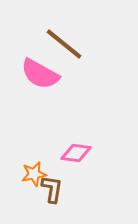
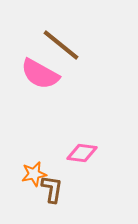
brown line: moved 3 px left, 1 px down
pink diamond: moved 6 px right
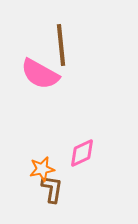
brown line: rotated 45 degrees clockwise
pink diamond: rotated 32 degrees counterclockwise
orange star: moved 8 px right, 5 px up
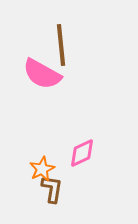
pink semicircle: moved 2 px right
orange star: rotated 15 degrees counterclockwise
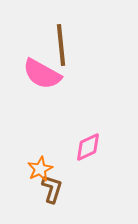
pink diamond: moved 6 px right, 6 px up
orange star: moved 2 px left
brown L-shape: rotated 8 degrees clockwise
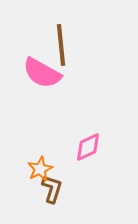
pink semicircle: moved 1 px up
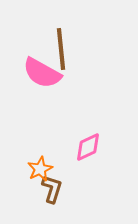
brown line: moved 4 px down
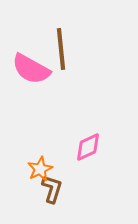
pink semicircle: moved 11 px left, 4 px up
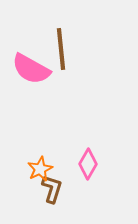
pink diamond: moved 17 px down; rotated 36 degrees counterclockwise
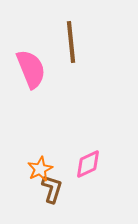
brown line: moved 10 px right, 7 px up
pink semicircle: rotated 141 degrees counterclockwise
pink diamond: rotated 36 degrees clockwise
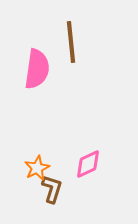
pink semicircle: moved 6 px right; rotated 30 degrees clockwise
orange star: moved 3 px left, 1 px up
